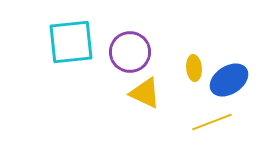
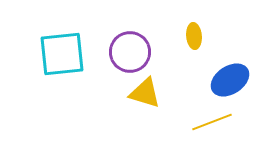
cyan square: moved 9 px left, 12 px down
yellow ellipse: moved 32 px up
blue ellipse: moved 1 px right
yellow triangle: rotated 8 degrees counterclockwise
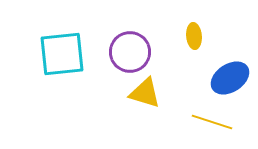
blue ellipse: moved 2 px up
yellow line: rotated 39 degrees clockwise
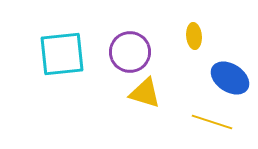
blue ellipse: rotated 66 degrees clockwise
